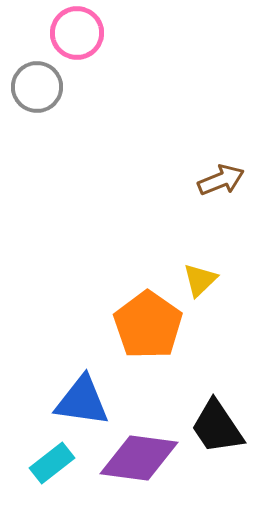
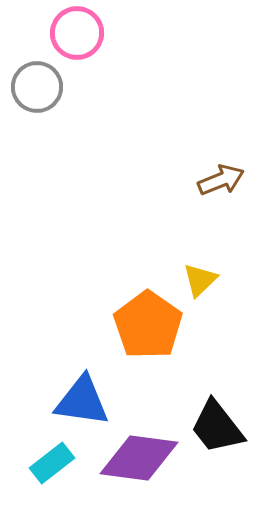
black trapezoid: rotated 4 degrees counterclockwise
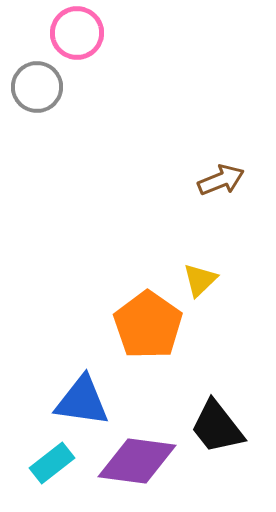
purple diamond: moved 2 px left, 3 px down
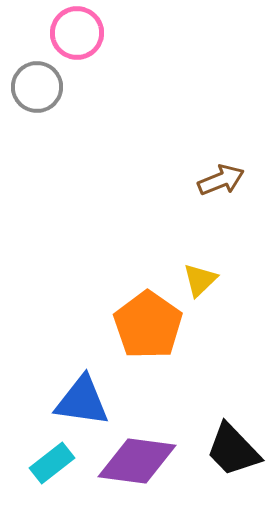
black trapezoid: moved 16 px right, 23 px down; rotated 6 degrees counterclockwise
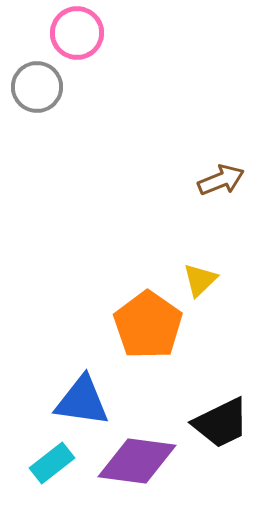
black trapezoid: moved 12 px left, 27 px up; rotated 72 degrees counterclockwise
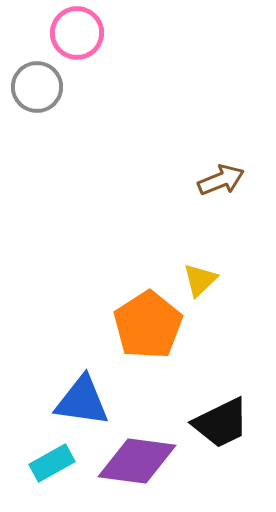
orange pentagon: rotated 4 degrees clockwise
cyan rectangle: rotated 9 degrees clockwise
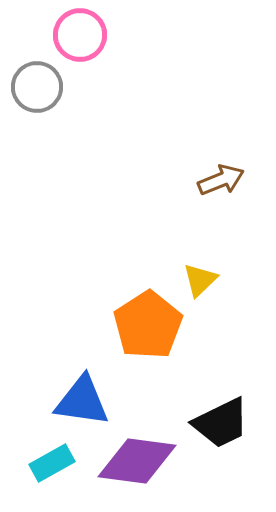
pink circle: moved 3 px right, 2 px down
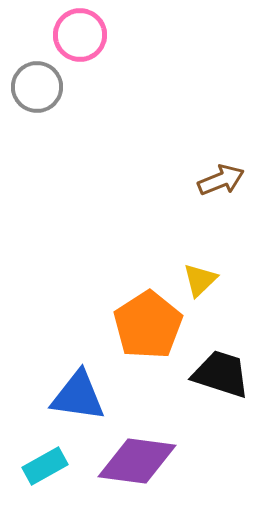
blue triangle: moved 4 px left, 5 px up
black trapezoid: moved 49 px up; rotated 136 degrees counterclockwise
cyan rectangle: moved 7 px left, 3 px down
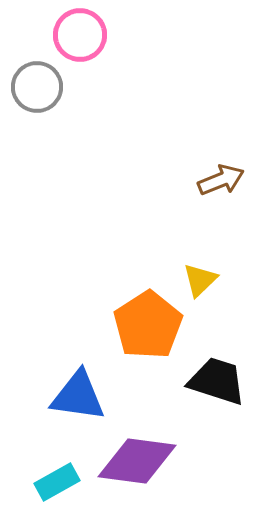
black trapezoid: moved 4 px left, 7 px down
cyan rectangle: moved 12 px right, 16 px down
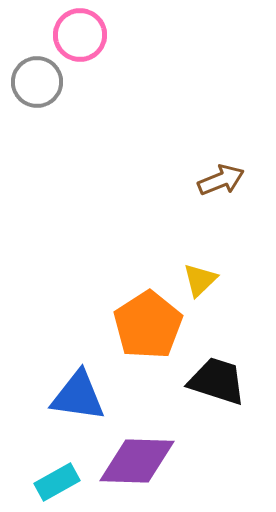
gray circle: moved 5 px up
purple diamond: rotated 6 degrees counterclockwise
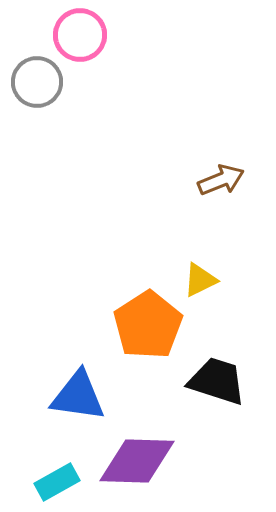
yellow triangle: rotated 18 degrees clockwise
